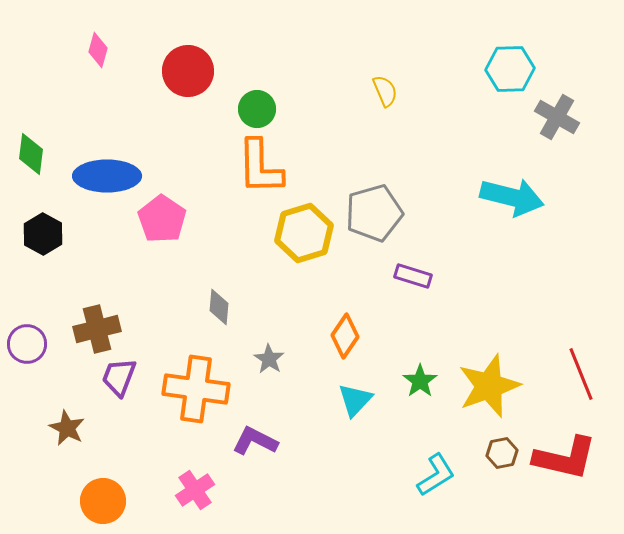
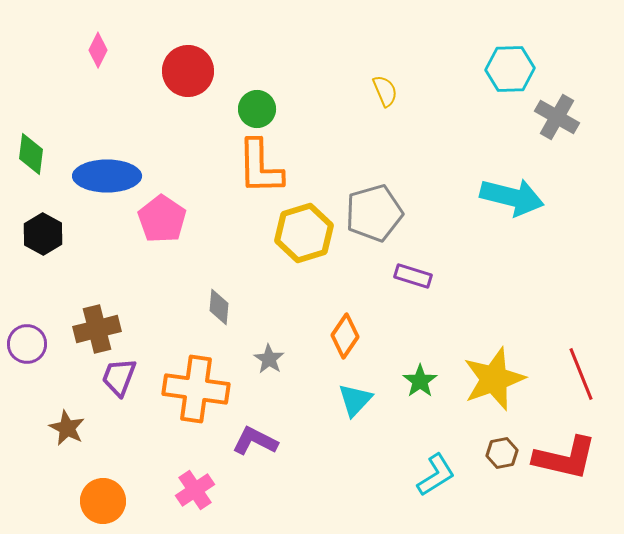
pink diamond: rotated 12 degrees clockwise
yellow star: moved 5 px right, 7 px up
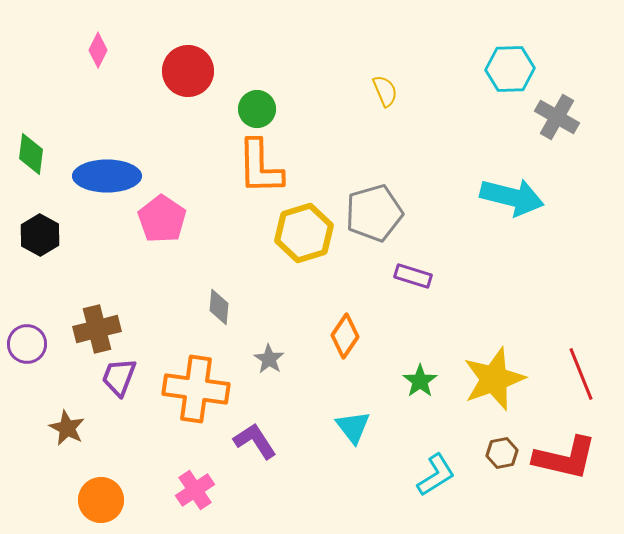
black hexagon: moved 3 px left, 1 px down
cyan triangle: moved 2 px left, 27 px down; rotated 21 degrees counterclockwise
purple L-shape: rotated 30 degrees clockwise
orange circle: moved 2 px left, 1 px up
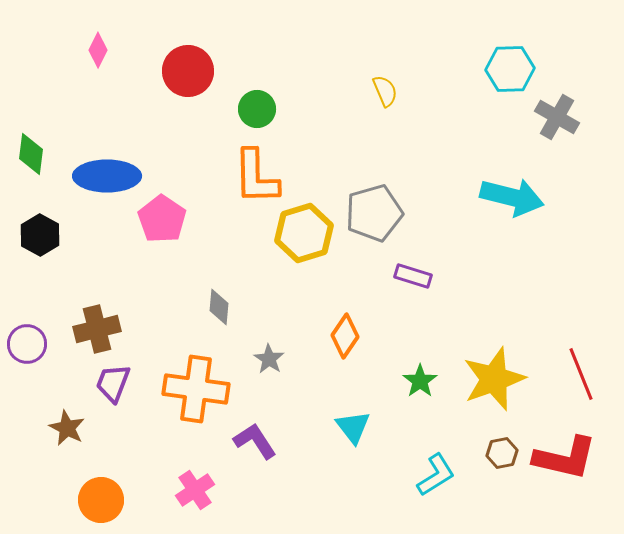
orange L-shape: moved 4 px left, 10 px down
purple trapezoid: moved 6 px left, 6 px down
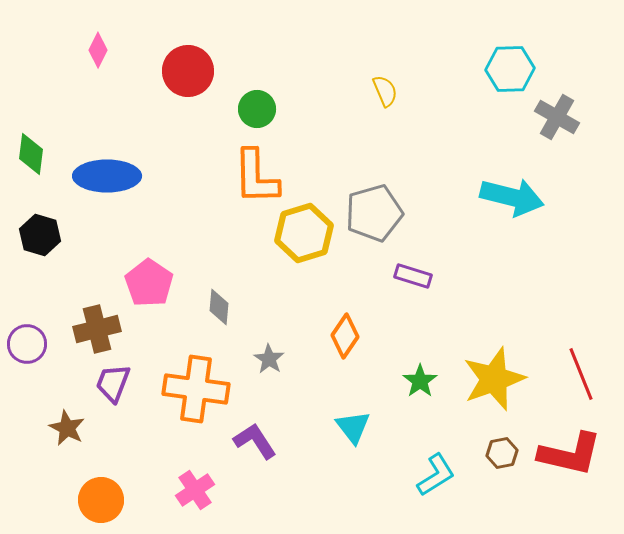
pink pentagon: moved 13 px left, 64 px down
black hexagon: rotated 12 degrees counterclockwise
red L-shape: moved 5 px right, 4 px up
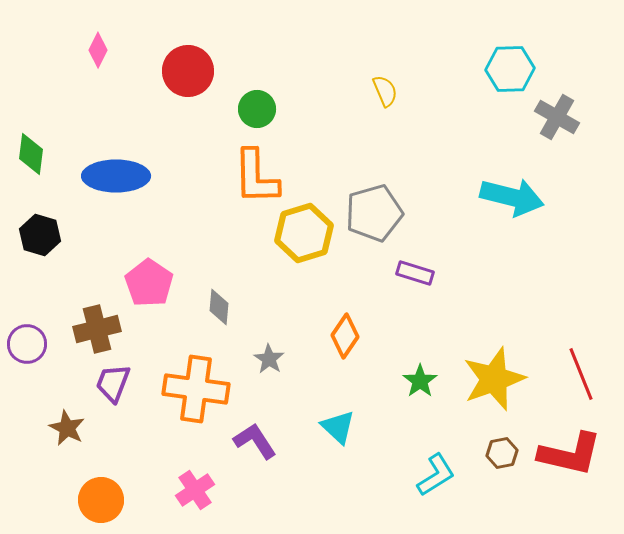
blue ellipse: moved 9 px right
purple rectangle: moved 2 px right, 3 px up
cyan triangle: moved 15 px left; rotated 9 degrees counterclockwise
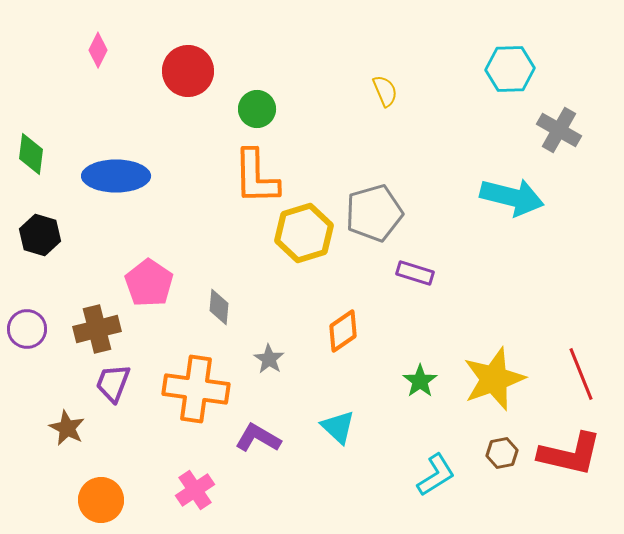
gray cross: moved 2 px right, 13 px down
orange diamond: moved 2 px left, 5 px up; rotated 21 degrees clockwise
purple circle: moved 15 px up
purple L-shape: moved 3 px right, 3 px up; rotated 27 degrees counterclockwise
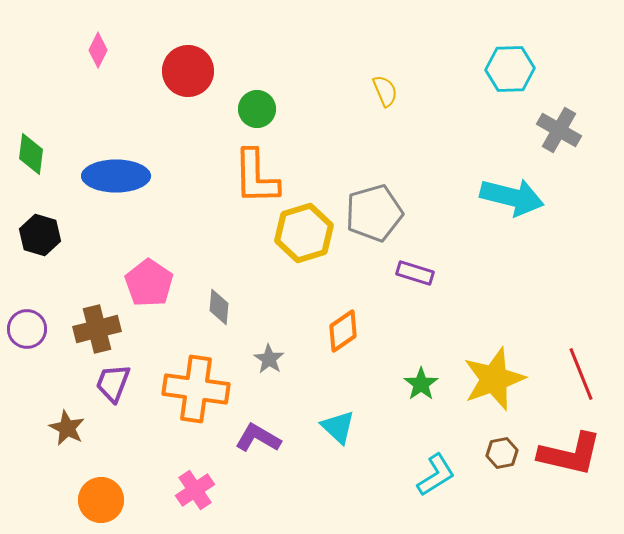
green star: moved 1 px right, 3 px down
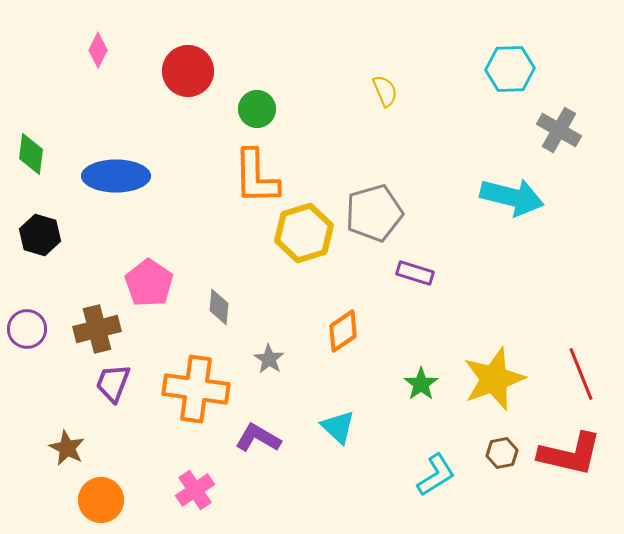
brown star: moved 20 px down
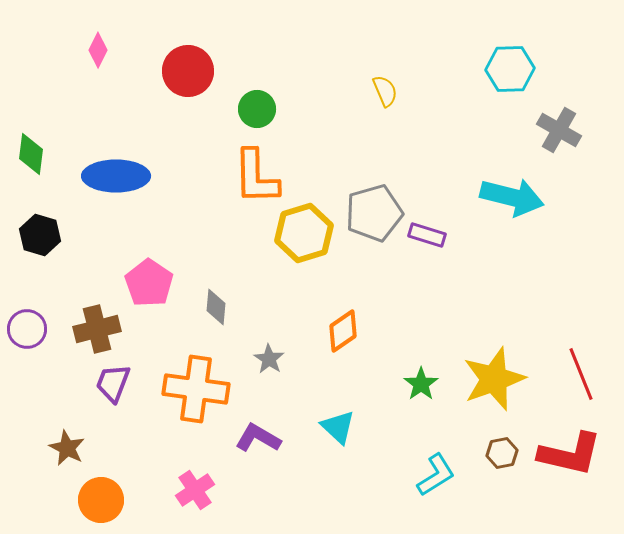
purple rectangle: moved 12 px right, 38 px up
gray diamond: moved 3 px left
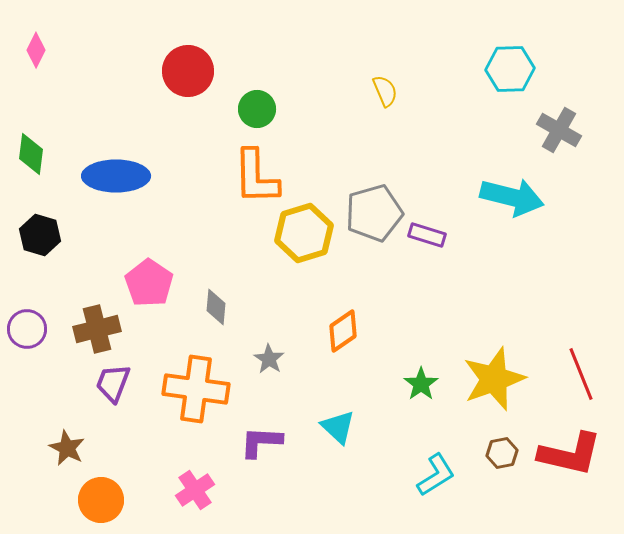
pink diamond: moved 62 px left
purple L-shape: moved 3 px right, 4 px down; rotated 27 degrees counterclockwise
